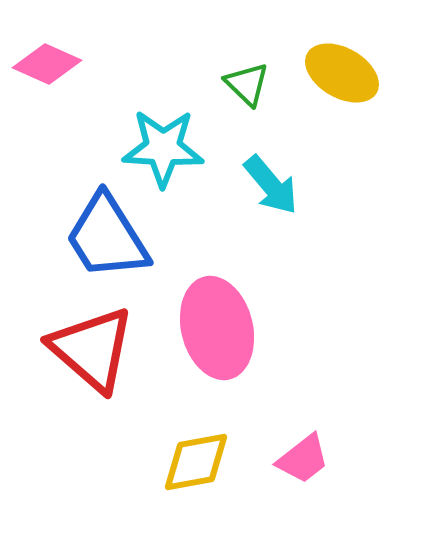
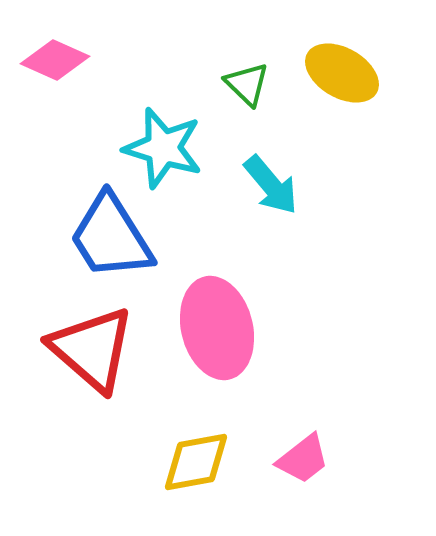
pink diamond: moved 8 px right, 4 px up
cyan star: rotated 14 degrees clockwise
blue trapezoid: moved 4 px right
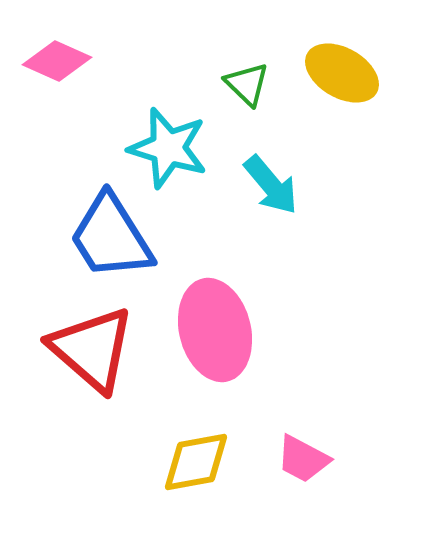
pink diamond: moved 2 px right, 1 px down
cyan star: moved 5 px right
pink ellipse: moved 2 px left, 2 px down
pink trapezoid: rotated 66 degrees clockwise
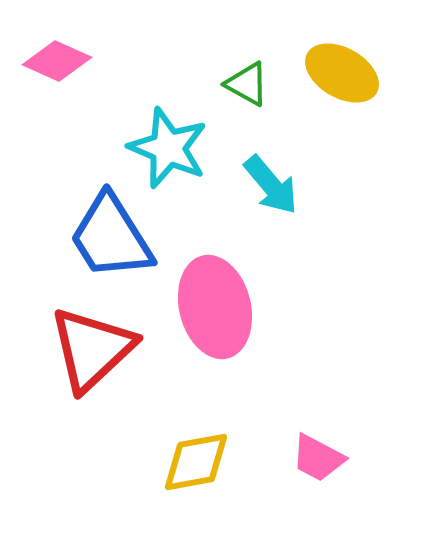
green triangle: rotated 15 degrees counterclockwise
cyan star: rotated 6 degrees clockwise
pink ellipse: moved 23 px up
red triangle: rotated 36 degrees clockwise
pink trapezoid: moved 15 px right, 1 px up
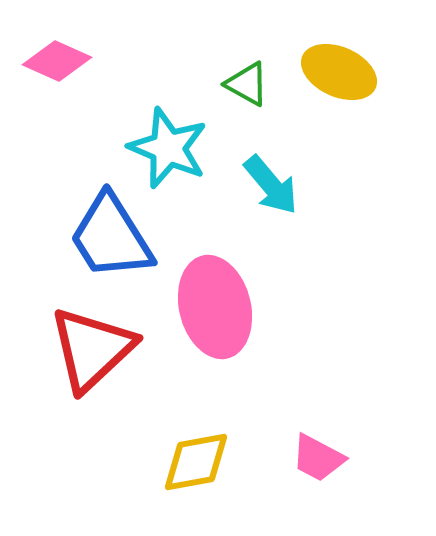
yellow ellipse: moved 3 px left, 1 px up; rotated 6 degrees counterclockwise
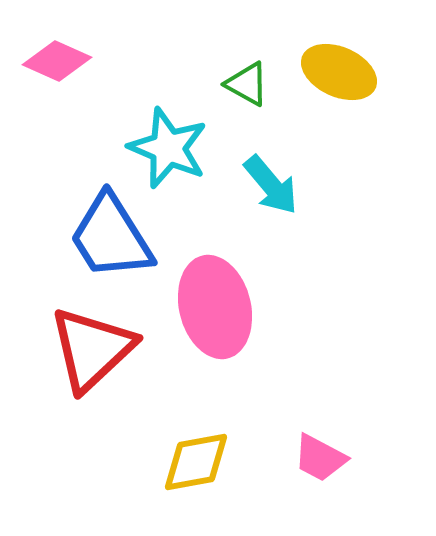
pink trapezoid: moved 2 px right
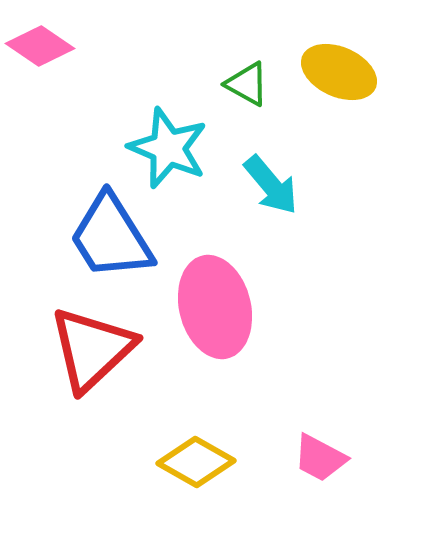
pink diamond: moved 17 px left, 15 px up; rotated 10 degrees clockwise
yellow diamond: rotated 40 degrees clockwise
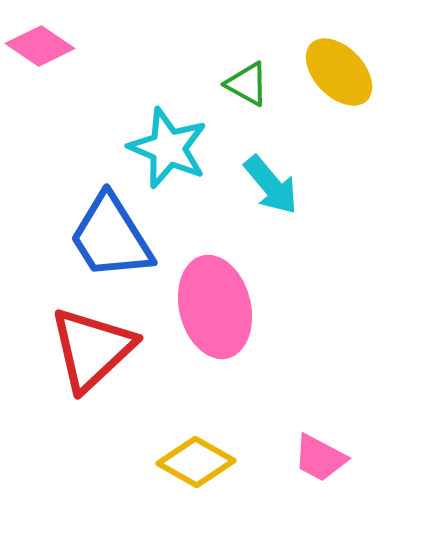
yellow ellipse: rotated 22 degrees clockwise
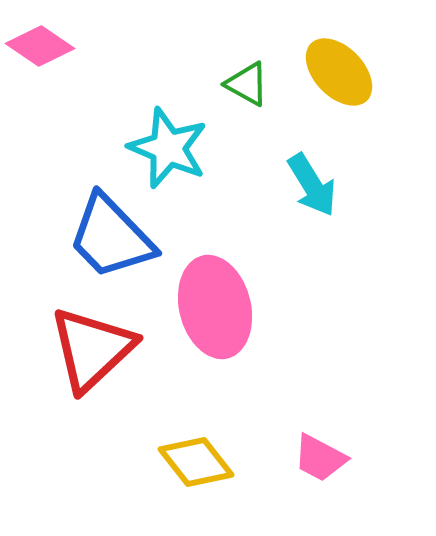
cyan arrow: moved 41 px right; rotated 8 degrees clockwise
blue trapezoid: rotated 12 degrees counterclockwise
yellow diamond: rotated 22 degrees clockwise
